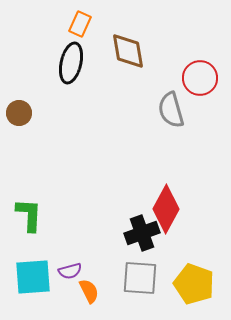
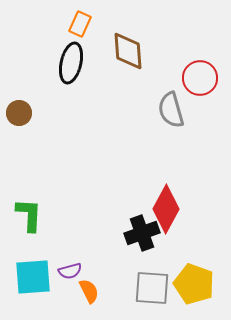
brown diamond: rotated 6 degrees clockwise
gray square: moved 12 px right, 10 px down
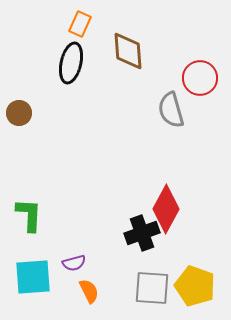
purple semicircle: moved 4 px right, 8 px up
yellow pentagon: moved 1 px right, 2 px down
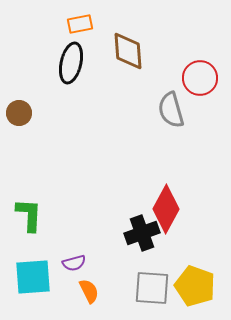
orange rectangle: rotated 55 degrees clockwise
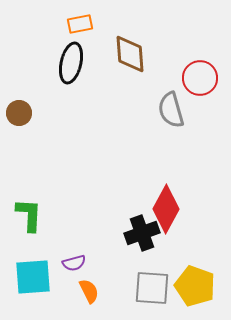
brown diamond: moved 2 px right, 3 px down
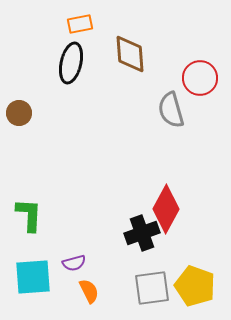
gray square: rotated 12 degrees counterclockwise
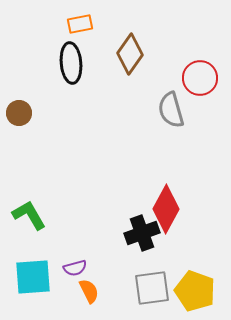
brown diamond: rotated 39 degrees clockwise
black ellipse: rotated 18 degrees counterclockwise
green L-shape: rotated 33 degrees counterclockwise
purple semicircle: moved 1 px right, 5 px down
yellow pentagon: moved 5 px down
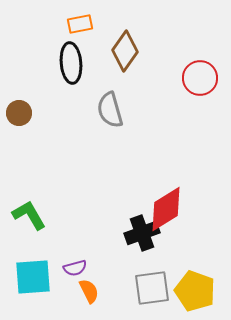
brown diamond: moved 5 px left, 3 px up
gray semicircle: moved 61 px left
red diamond: rotated 30 degrees clockwise
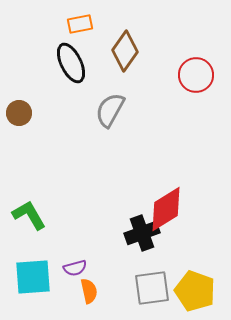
black ellipse: rotated 21 degrees counterclockwise
red circle: moved 4 px left, 3 px up
gray semicircle: rotated 45 degrees clockwise
orange semicircle: rotated 15 degrees clockwise
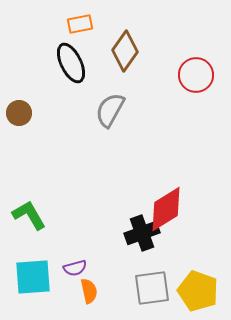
yellow pentagon: moved 3 px right
